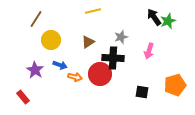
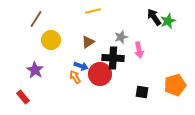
pink arrow: moved 10 px left, 1 px up; rotated 28 degrees counterclockwise
blue arrow: moved 21 px right, 1 px down
orange arrow: rotated 136 degrees counterclockwise
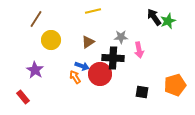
gray star: rotated 16 degrees clockwise
blue arrow: moved 1 px right
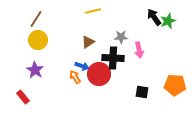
yellow circle: moved 13 px left
red circle: moved 1 px left
orange pentagon: rotated 20 degrees clockwise
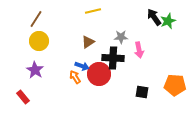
yellow circle: moved 1 px right, 1 px down
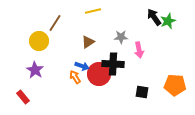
brown line: moved 19 px right, 4 px down
black cross: moved 6 px down
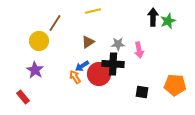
black arrow: moved 1 px left; rotated 36 degrees clockwise
gray star: moved 3 px left, 7 px down
blue arrow: rotated 128 degrees clockwise
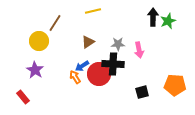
black square: rotated 24 degrees counterclockwise
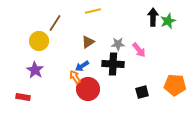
pink arrow: rotated 28 degrees counterclockwise
red circle: moved 11 px left, 15 px down
red rectangle: rotated 40 degrees counterclockwise
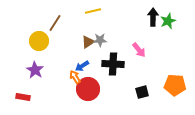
gray star: moved 18 px left, 4 px up
